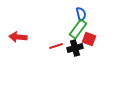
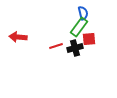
blue semicircle: moved 2 px right, 1 px up
green rectangle: moved 1 px right, 2 px up
red square: rotated 24 degrees counterclockwise
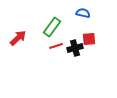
blue semicircle: rotated 64 degrees counterclockwise
green rectangle: moved 27 px left
red arrow: moved 1 px down; rotated 132 degrees clockwise
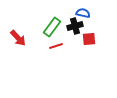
red arrow: rotated 90 degrees clockwise
black cross: moved 22 px up
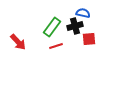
red arrow: moved 4 px down
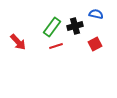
blue semicircle: moved 13 px right, 1 px down
red square: moved 6 px right, 5 px down; rotated 24 degrees counterclockwise
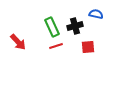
green rectangle: rotated 60 degrees counterclockwise
red square: moved 7 px left, 3 px down; rotated 24 degrees clockwise
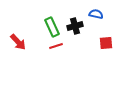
red square: moved 18 px right, 4 px up
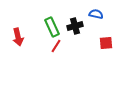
red arrow: moved 5 px up; rotated 30 degrees clockwise
red line: rotated 40 degrees counterclockwise
